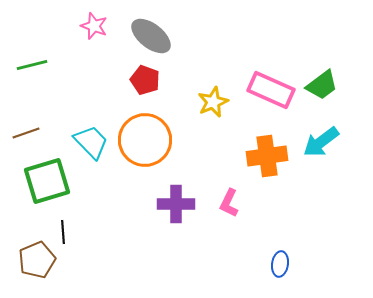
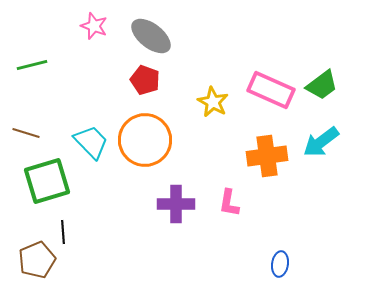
yellow star: rotated 20 degrees counterclockwise
brown line: rotated 36 degrees clockwise
pink L-shape: rotated 16 degrees counterclockwise
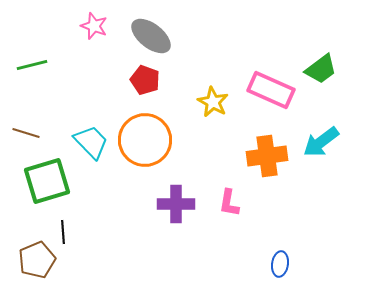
green trapezoid: moved 1 px left, 16 px up
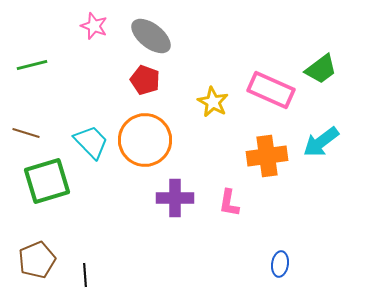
purple cross: moved 1 px left, 6 px up
black line: moved 22 px right, 43 px down
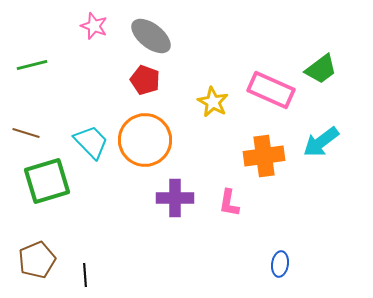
orange cross: moved 3 px left
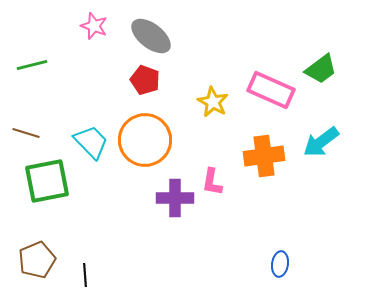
green square: rotated 6 degrees clockwise
pink L-shape: moved 17 px left, 21 px up
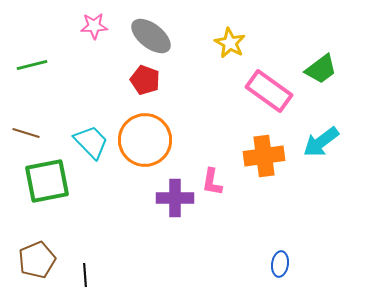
pink star: rotated 24 degrees counterclockwise
pink rectangle: moved 2 px left, 1 px down; rotated 12 degrees clockwise
yellow star: moved 17 px right, 59 px up
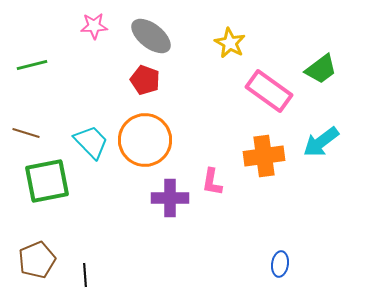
purple cross: moved 5 px left
